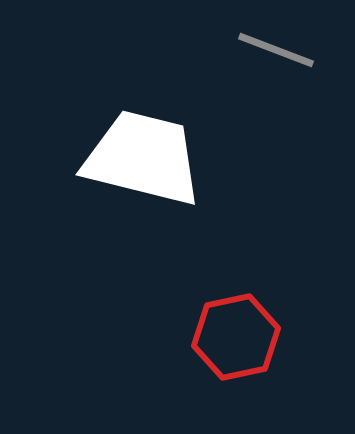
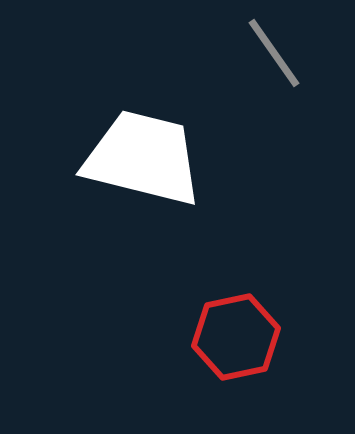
gray line: moved 2 px left, 3 px down; rotated 34 degrees clockwise
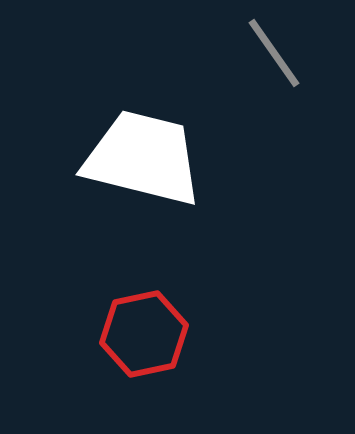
red hexagon: moved 92 px left, 3 px up
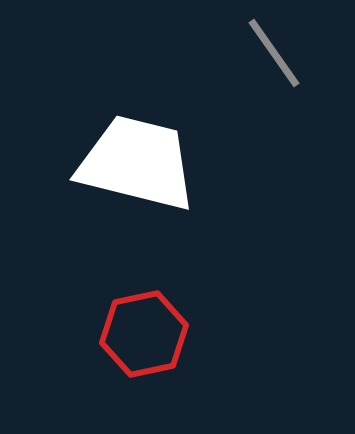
white trapezoid: moved 6 px left, 5 px down
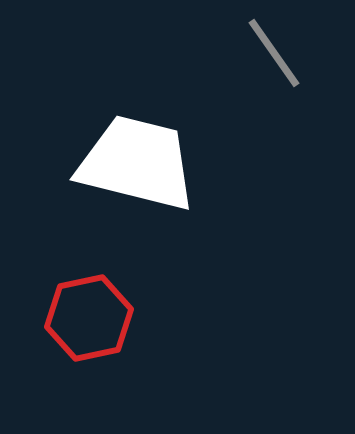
red hexagon: moved 55 px left, 16 px up
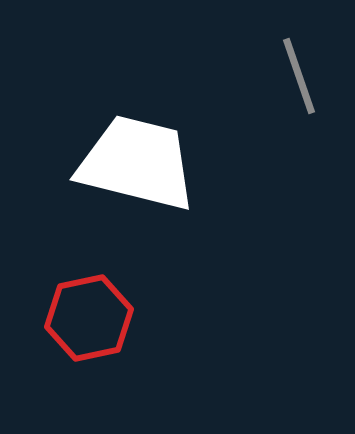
gray line: moved 25 px right, 23 px down; rotated 16 degrees clockwise
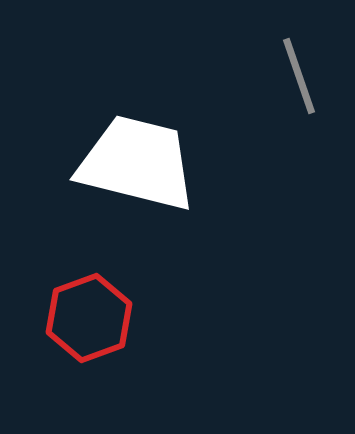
red hexagon: rotated 8 degrees counterclockwise
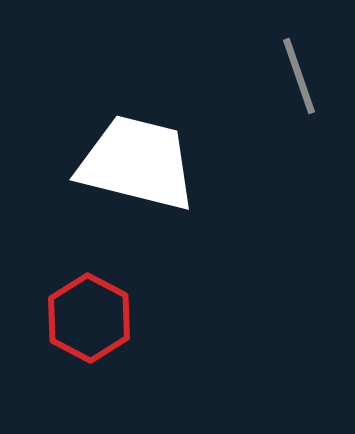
red hexagon: rotated 12 degrees counterclockwise
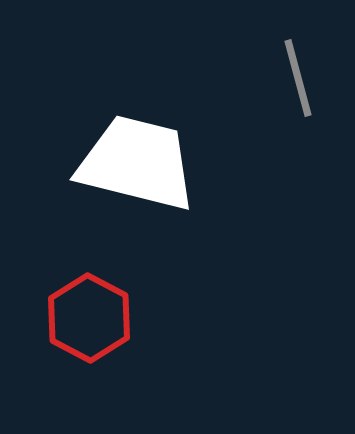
gray line: moved 1 px left, 2 px down; rotated 4 degrees clockwise
